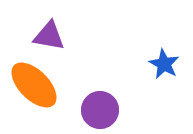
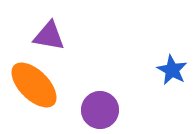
blue star: moved 8 px right, 6 px down
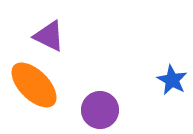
purple triangle: rotated 16 degrees clockwise
blue star: moved 10 px down
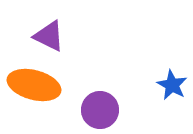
blue star: moved 5 px down
orange ellipse: rotated 30 degrees counterclockwise
